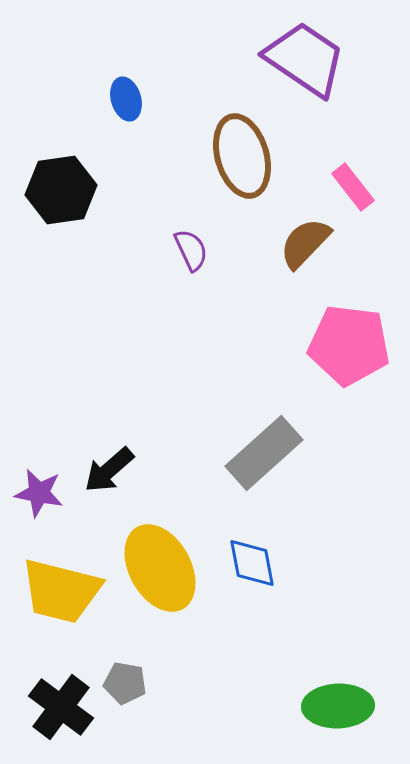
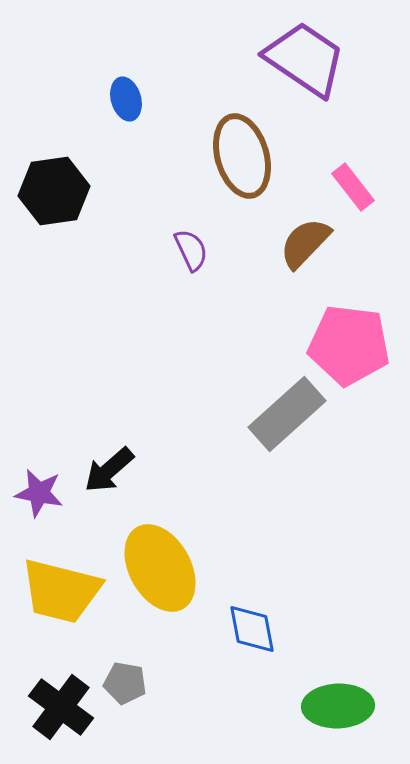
black hexagon: moved 7 px left, 1 px down
gray rectangle: moved 23 px right, 39 px up
blue diamond: moved 66 px down
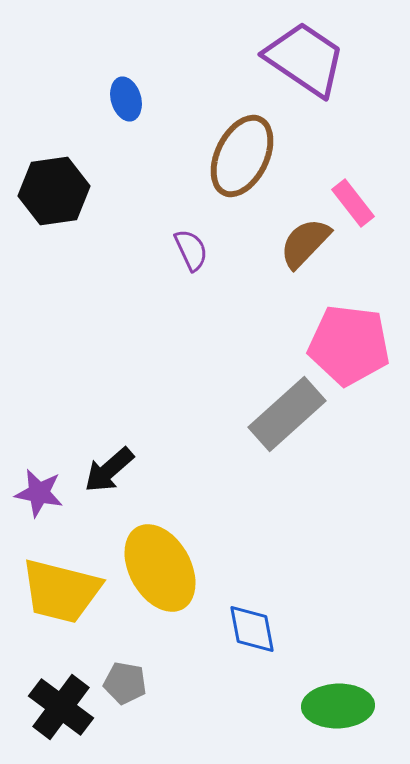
brown ellipse: rotated 42 degrees clockwise
pink rectangle: moved 16 px down
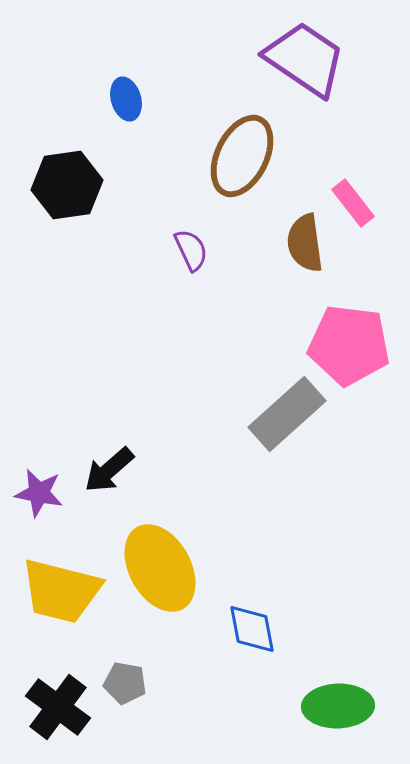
black hexagon: moved 13 px right, 6 px up
brown semicircle: rotated 52 degrees counterclockwise
black cross: moved 3 px left
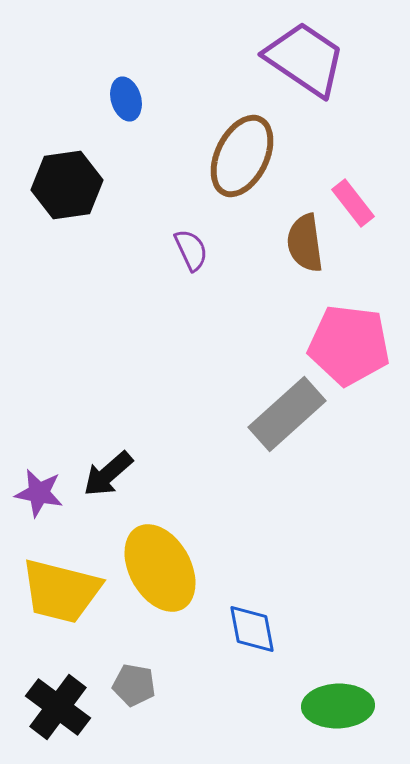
black arrow: moved 1 px left, 4 px down
gray pentagon: moved 9 px right, 2 px down
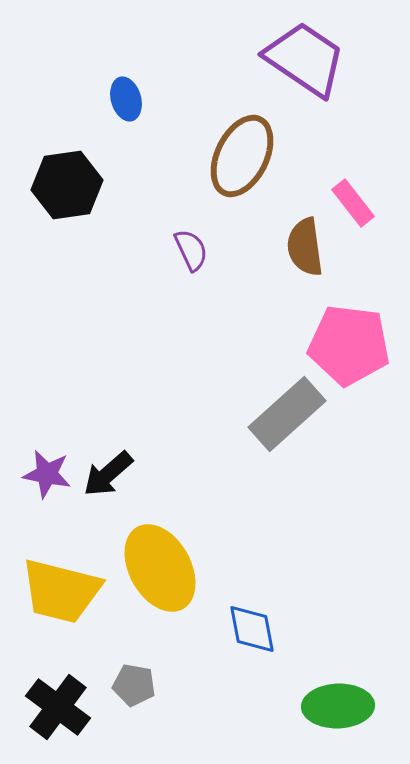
brown semicircle: moved 4 px down
purple star: moved 8 px right, 19 px up
